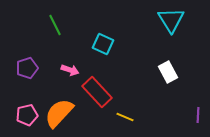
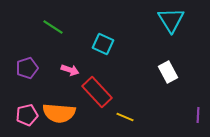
green line: moved 2 px left, 2 px down; rotated 30 degrees counterclockwise
orange semicircle: rotated 128 degrees counterclockwise
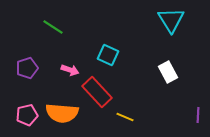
cyan square: moved 5 px right, 11 px down
orange semicircle: moved 3 px right
